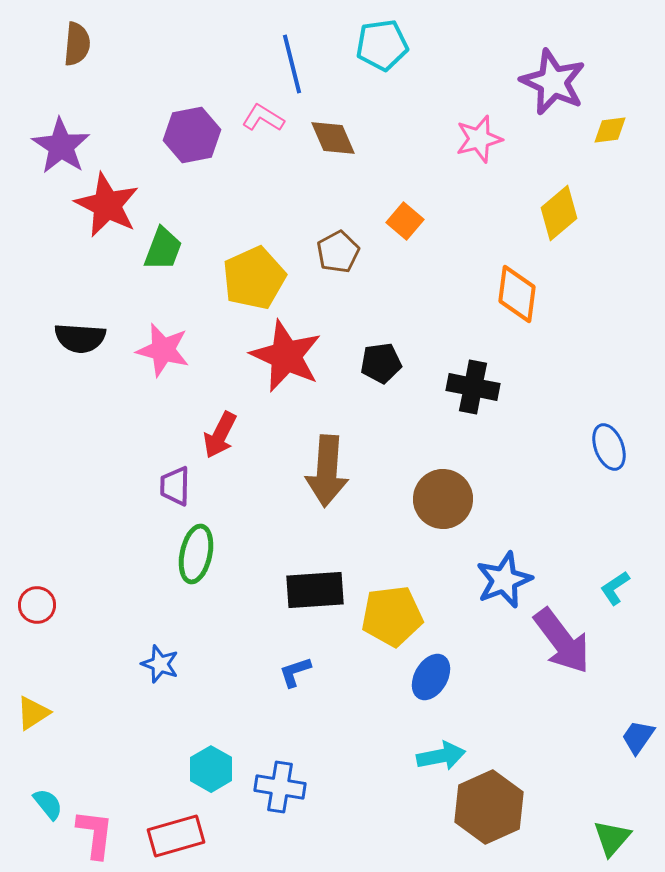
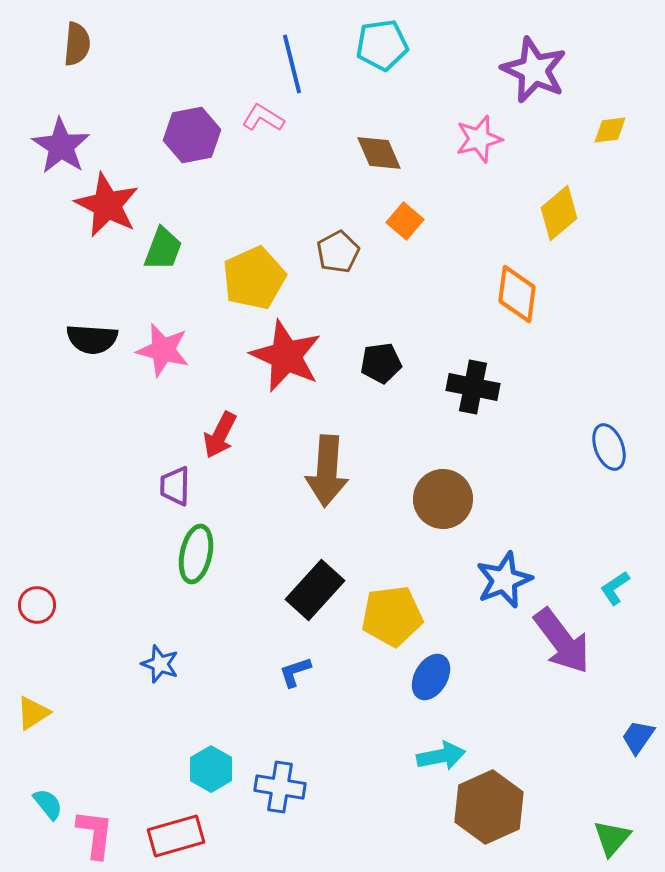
purple star at (553, 82): moved 19 px left, 12 px up
brown diamond at (333, 138): moved 46 px right, 15 px down
black semicircle at (80, 338): moved 12 px right, 1 px down
black rectangle at (315, 590): rotated 44 degrees counterclockwise
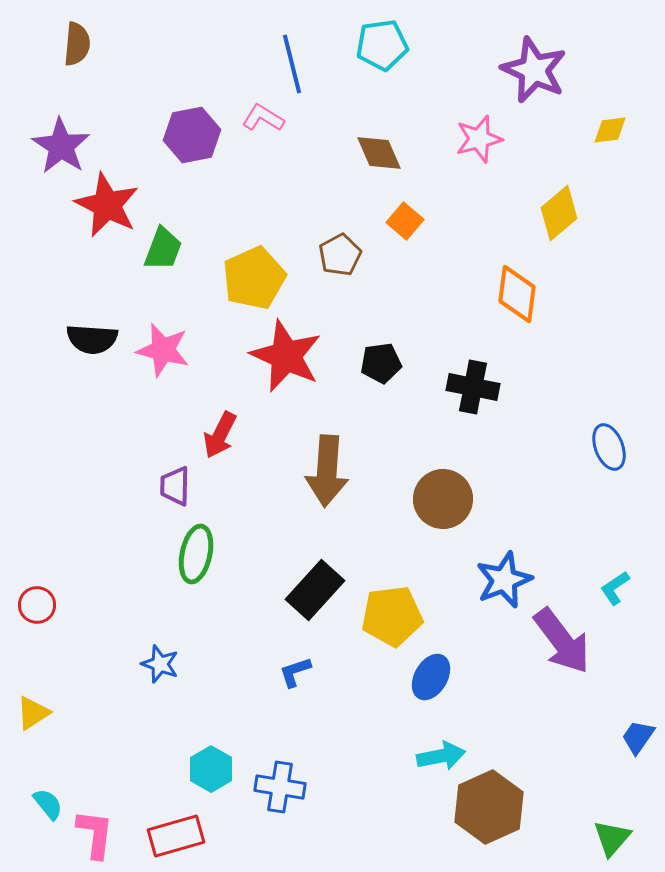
brown pentagon at (338, 252): moved 2 px right, 3 px down
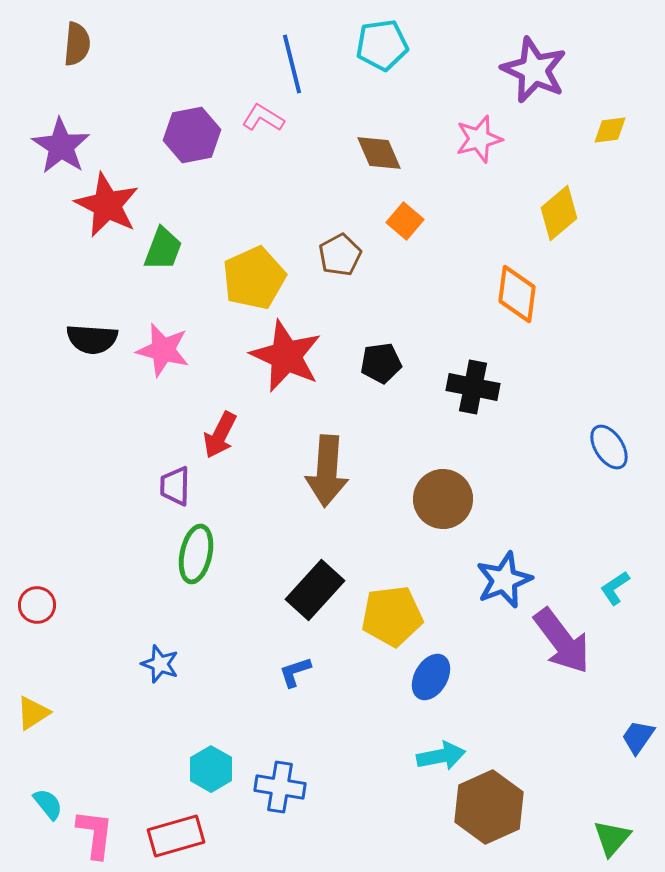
blue ellipse at (609, 447): rotated 12 degrees counterclockwise
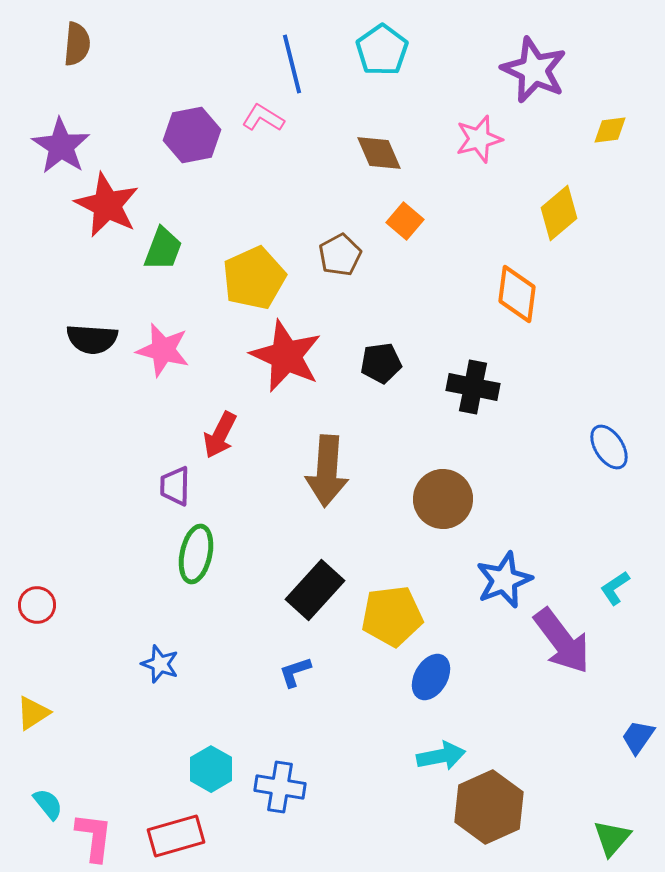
cyan pentagon at (382, 45): moved 5 px down; rotated 27 degrees counterclockwise
pink L-shape at (95, 834): moved 1 px left, 3 px down
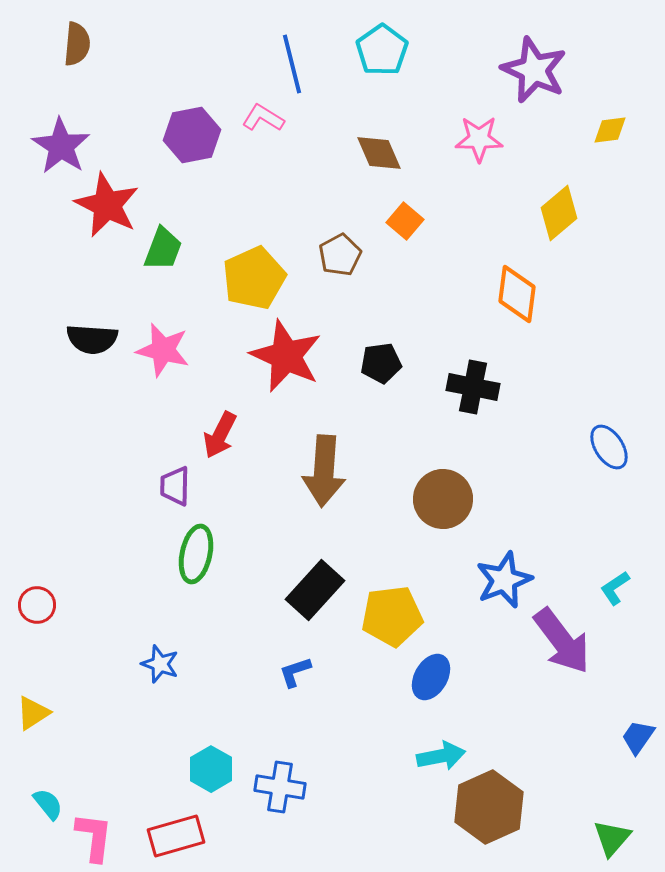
pink star at (479, 139): rotated 15 degrees clockwise
brown arrow at (327, 471): moved 3 px left
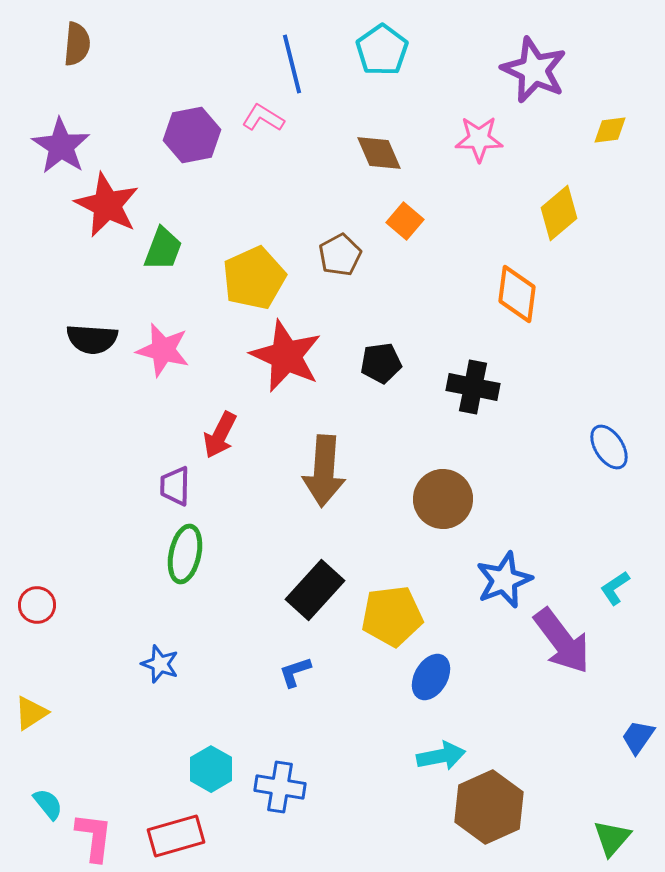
green ellipse at (196, 554): moved 11 px left
yellow triangle at (33, 713): moved 2 px left
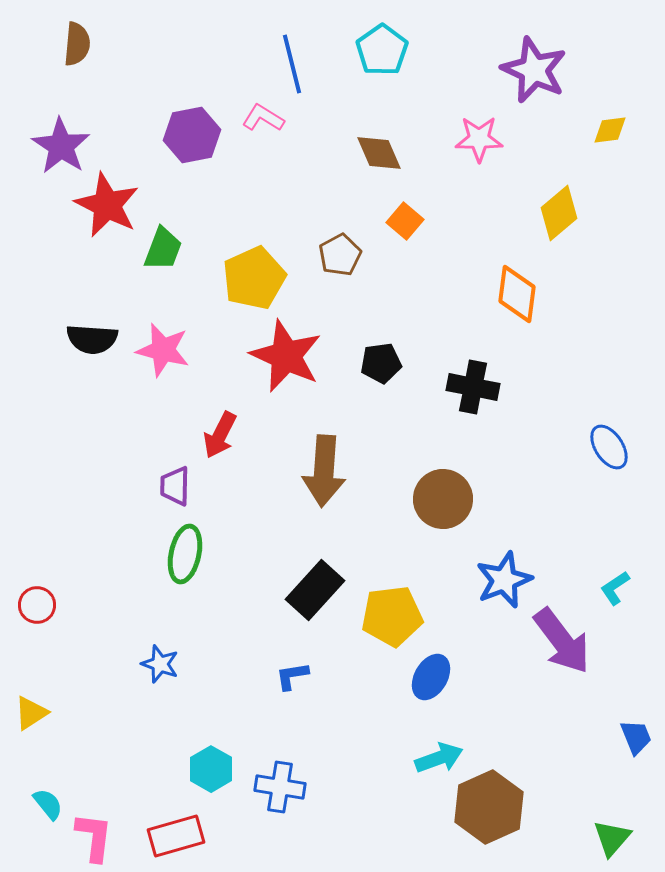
blue L-shape at (295, 672): moved 3 px left, 4 px down; rotated 9 degrees clockwise
blue trapezoid at (638, 737): moved 2 px left; rotated 123 degrees clockwise
cyan arrow at (441, 756): moved 2 px left, 2 px down; rotated 9 degrees counterclockwise
